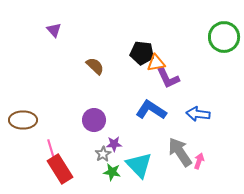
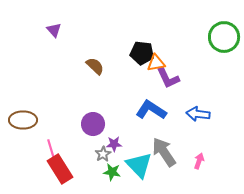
purple circle: moved 1 px left, 4 px down
gray arrow: moved 16 px left
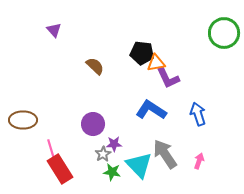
green circle: moved 4 px up
blue arrow: rotated 65 degrees clockwise
gray arrow: moved 1 px right, 2 px down
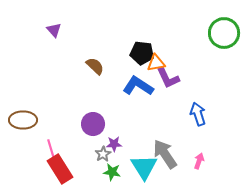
blue L-shape: moved 13 px left, 24 px up
cyan triangle: moved 5 px right, 2 px down; rotated 12 degrees clockwise
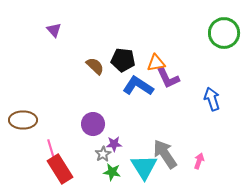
black pentagon: moved 19 px left, 7 px down
blue arrow: moved 14 px right, 15 px up
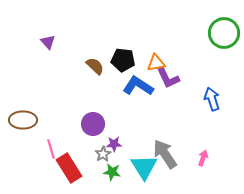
purple triangle: moved 6 px left, 12 px down
pink arrow: moved 4 px right, 3 px up
red rectangle: moved 9 px right, 1 px up
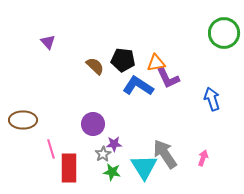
red rectangle: rotated 32 degrees clockwise
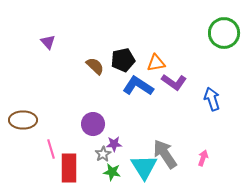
black pentagon: rotated 20 degrees counterclockwise
purple L-shape: moved 6 px right, 4 px down; rotated 30 degrees counterclockwise
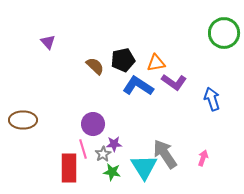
pink line: moved 32 px right
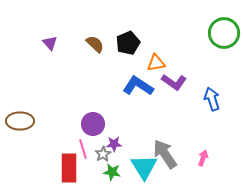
purple triangle: moved 2 px right, 1 px down
black pentagon: moved 5 px right, 17 px up; rotated 10 degrees counterclockwise
brown semicircle: moved 22 px up
brown ellipse: moved 3 px left, 1 px down
